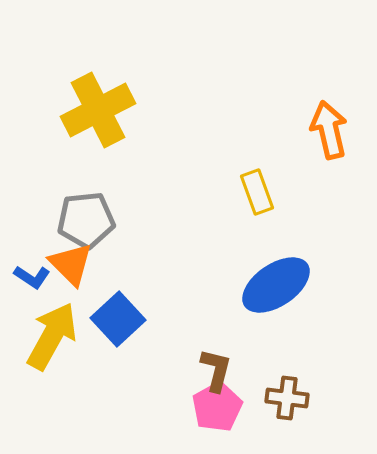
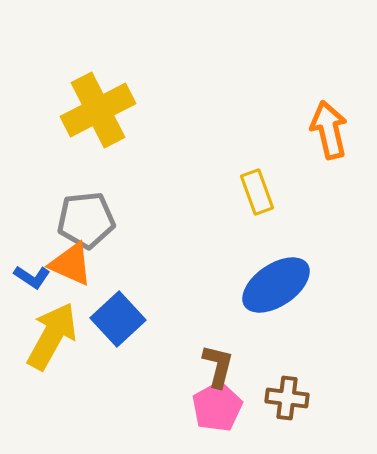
orange triangle: rotated 21 degrees counterclockwise
brown L-shape: moved 2 px right, 4 px up
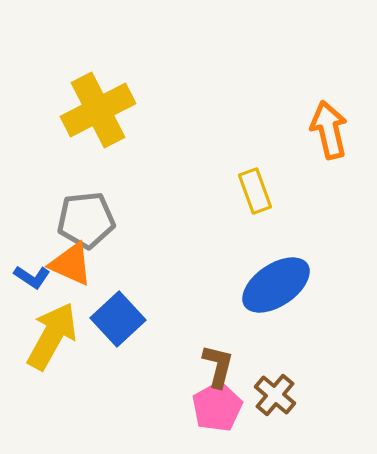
yellow rectangle: moved 2 px left, 1 px up
brown cross: moved 12 px left, 3 px up; rotated 33 degrees clockwise
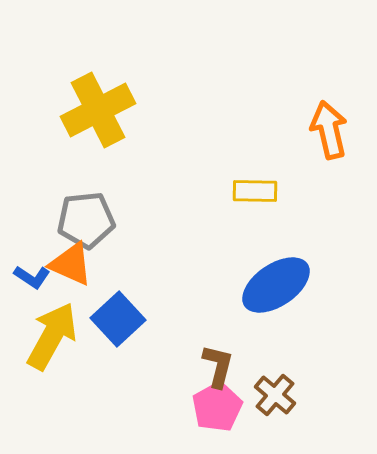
yellow rectangle: rotated 69 degrees counterclockwise
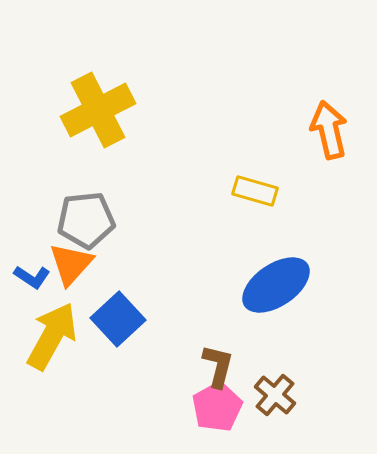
yellow rectangle: rotated 15 degrees clockwise
orange triangle: rotated 48 degrees clockwise
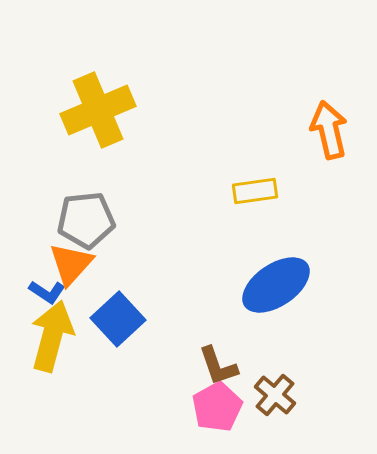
yellow cross: rotated 4 degrees clockwise
yellow rectangle: rotated 24 degrees counterclockwise
blue L-shape: moved 15 px right, 15 px down
yellow arrow: rotated 14 degrees counterclockwise
brown L-shape: rotated 147 degrees clockwise
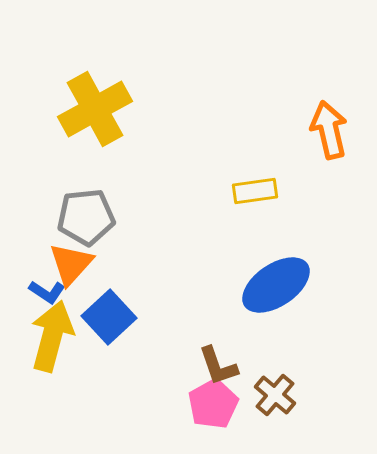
yellow cross: moved 3 px left, 1 px up; rotated 6 degrees counterclockwise
gray pentagon: moved 3 px up
blue square: moved 9 px left, 2 px up
pink pentagon: moved 4 px left, 3 px up
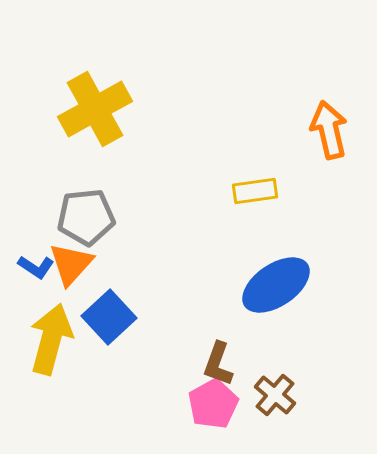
blue L-shape: moved 11 px left, 25 px up
yellow arrow: moved 1 px left, 3 px down
brown L-shape: moved 2 px up; rotated 39 degrees clockwise
